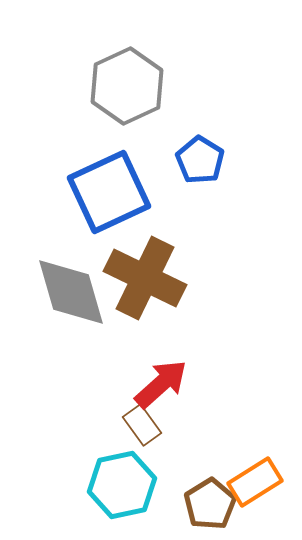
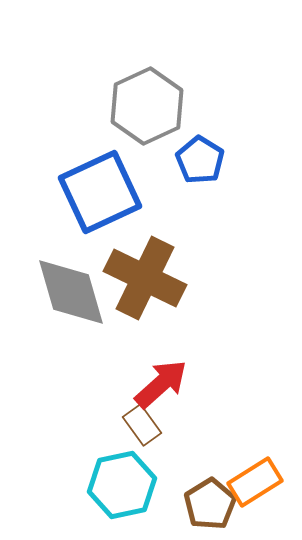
gray hexagon: moved 20 px right, 20 px down
blue square: moved 9 px left
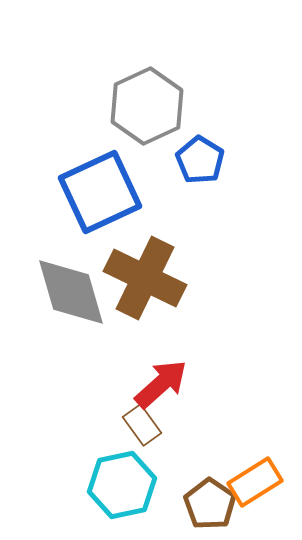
brown pentagon: rotated 6 degrees counterclockwise
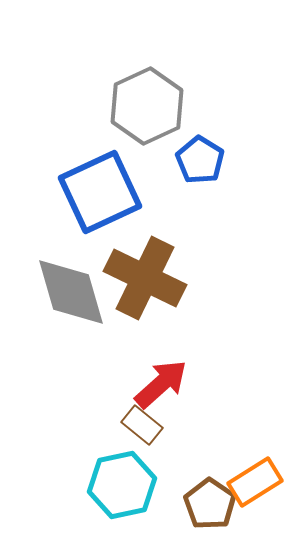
brown rectangle: rotated 15 degrees counterclockwise
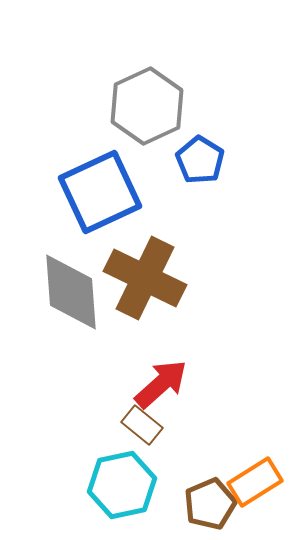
gray diamond: rotated 12 degrees clockwise
brown pentagon: rotated 15 degrees clockwise
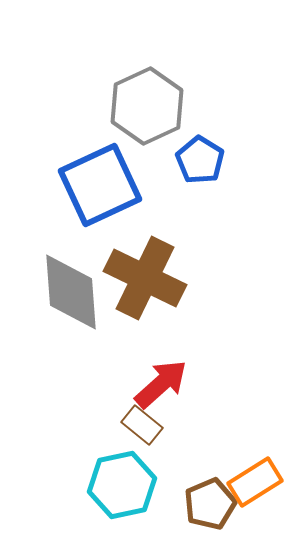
blue square: moved 7 px up
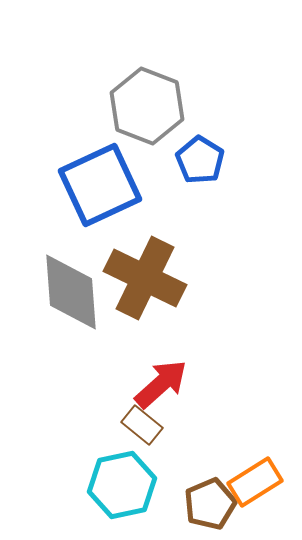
gray hexagon: rotated 14 degrees counterclockwise
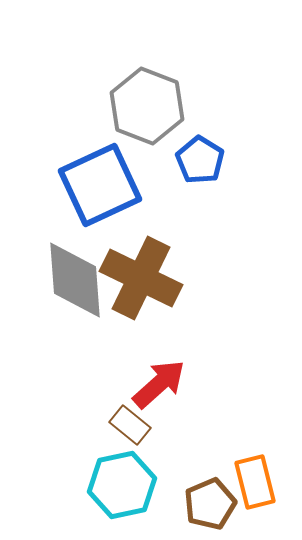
brown cross: moved 4 px left
gray diamond: moved 4 px right, 12 px up
red arrow: moved 2 px left
brown rectangle: moved 12 px left
orange rectangle: rotated 72 degrees counterclockwise
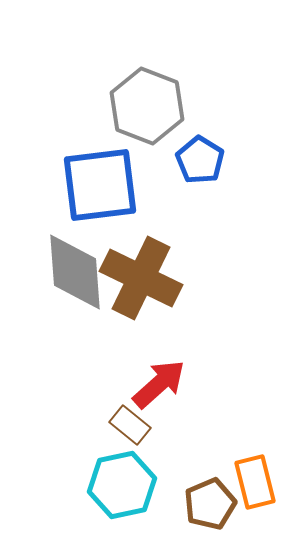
blue square: rotated 18 degrees clockwise
gray diamond: moved 8 px up
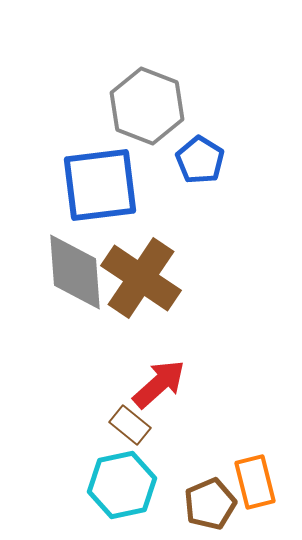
brown cross: rotated 8 degrees clockwise
